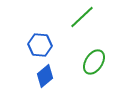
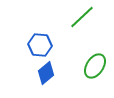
green ellipse: moved 1 px right, 4 px down
blue diamond: moved 1 px right, 3 px up
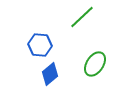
green ellipse: moved 2 px up
blue diamond: moved 4 px right, 1 px down
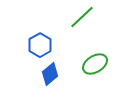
blue hexagon: rotated 25 degrees clockwise
green ellipse: rotated 25 degrees clockwise
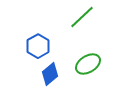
blue hexagon: moved 2 px left, 1 px down
green ellipse: moved 7 px left
